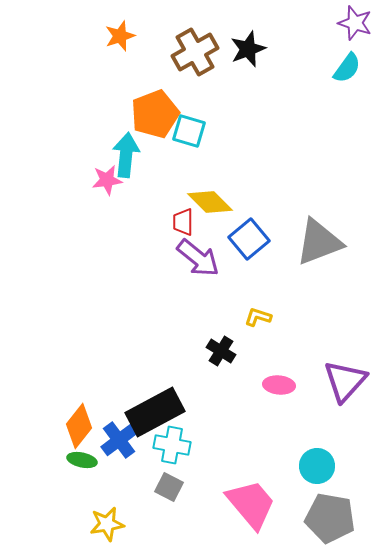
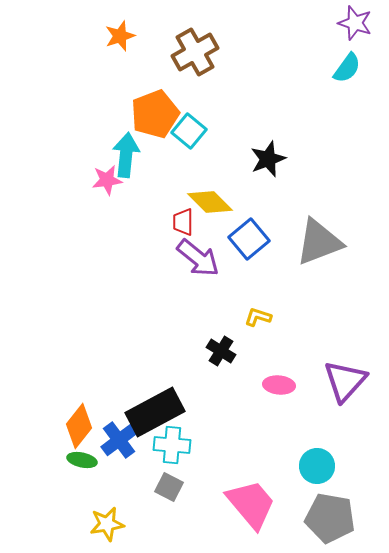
black star: moved 20 px right, 110 px down
cyan square: rotated 24 degrees clockwise
cyan cross: rotated 6 degrees counterclockwise
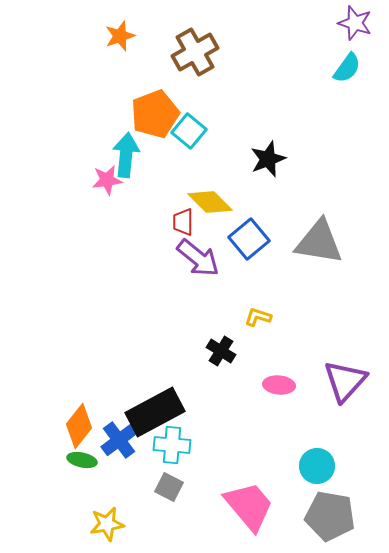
gray triangle: rotated 30 degrees clockwise
pink trapezoid: moved 2 px left, 2 px down
gray pentagon: moved 2 px up
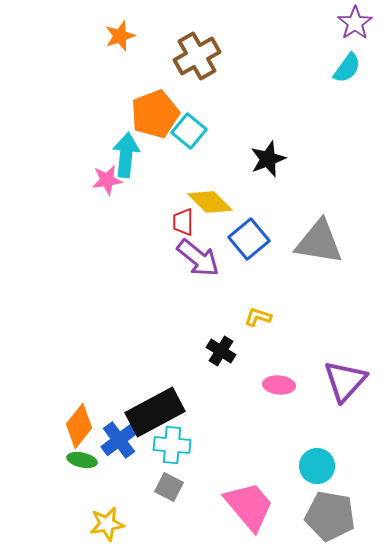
purple star: rotated 20 degrees clockwise
brown cross: moved 2 px right, 4 px down
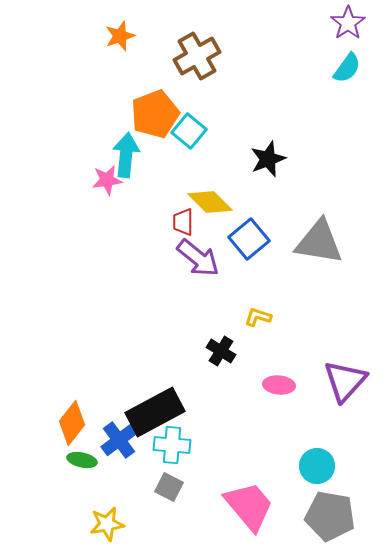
purple star: moved 7 px left
orange diamond: moved 7 px left, 3 px up
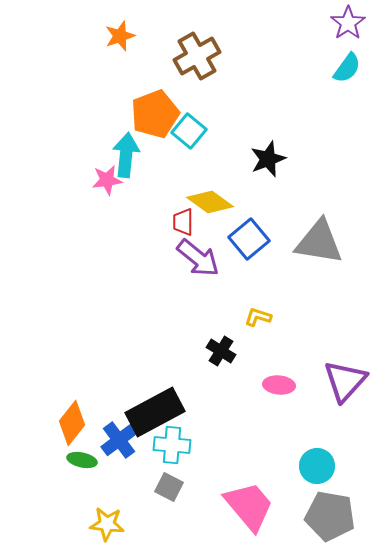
yellow diamond: rotated 9 degrees counterclockwise
yellow star: rotated 16 degrees clockwise
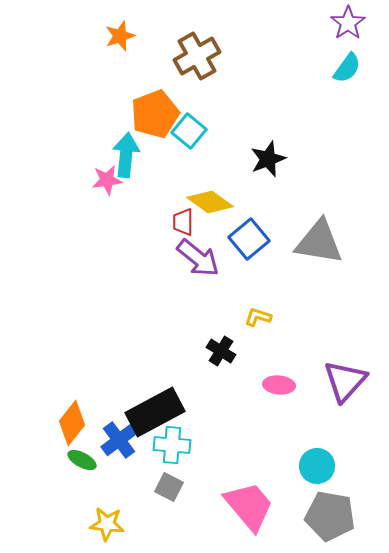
green ellipse: rotated 16 degrees clockwise
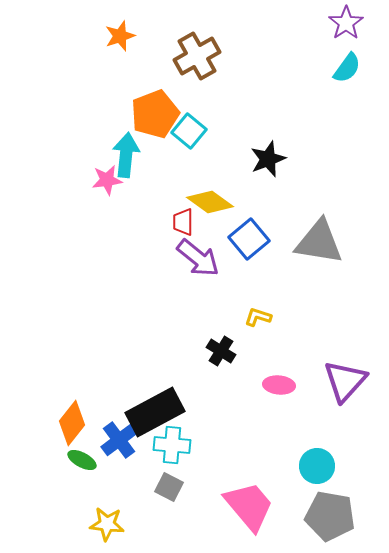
purple star: moved 2 px left
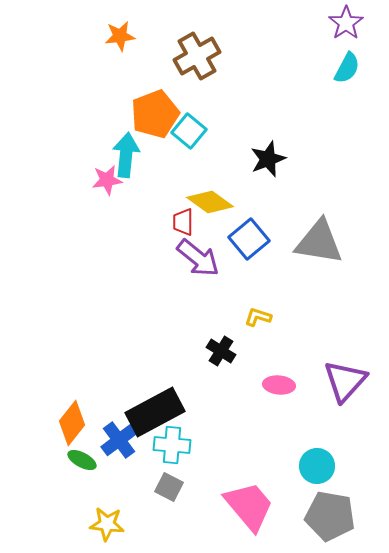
orange star: rotated 12 degrees clockwise
cyan semicircle: rotated 8 degrees counterclockwise
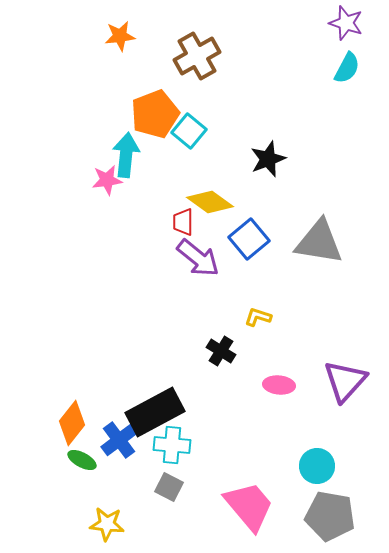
purple star: rotated 20 degrees counterclockwise
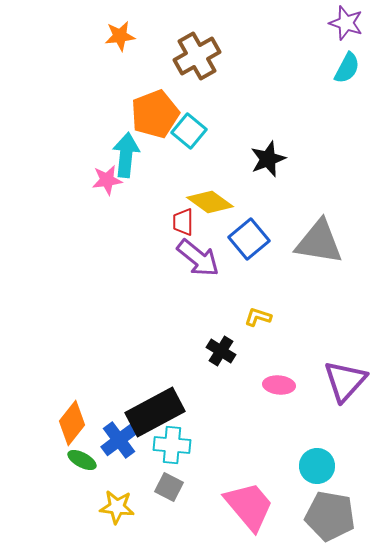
yellow star: moved 10 px right, 17 px up
